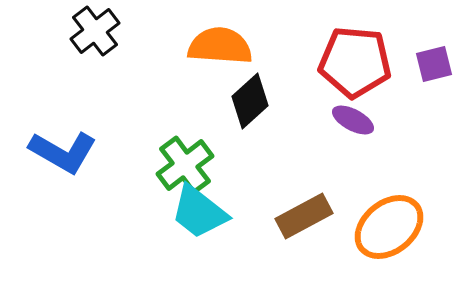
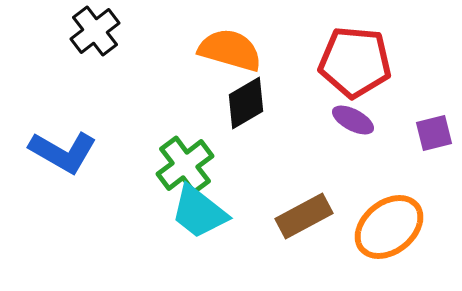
orange semicircle: moved 10 px right, 4 px down; rotated 12 degrees clockwise
purple square: moved 69 px down
black diamond: moved 4 px left, 2 px down; rotated 12 degrees clockwise
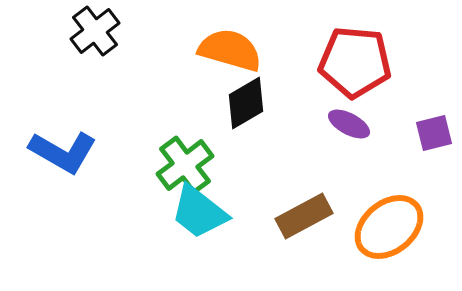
purple ellipse: moved 4 px left, 4 px down
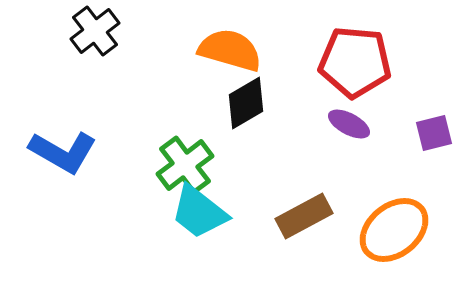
orange ellipse: moved 5 px right, 3 px down
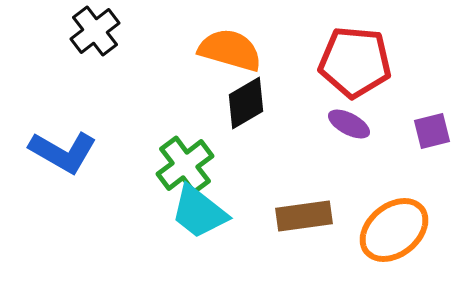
purple square: moved 2 px left, 2 px up
brown rectangle: rotated 20 degrees clockwise
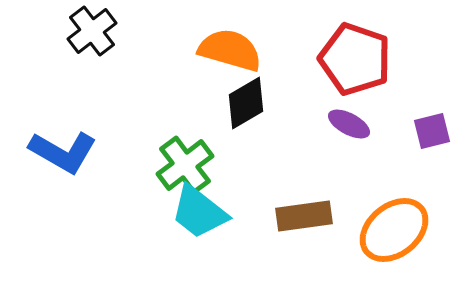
black cross: moved 3 px left
red pentagon: moved 3 px up; rotated 14 degrees clockwise
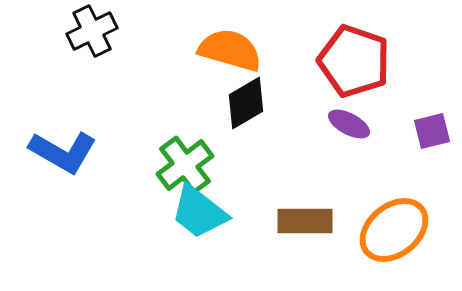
black cross: rotated 12 degrees clockwise
red pentagon: moved 1 px left, 2 px down
brown rectangle: moved 1 px right, 5 px down; rotated 8 degrees clockwise
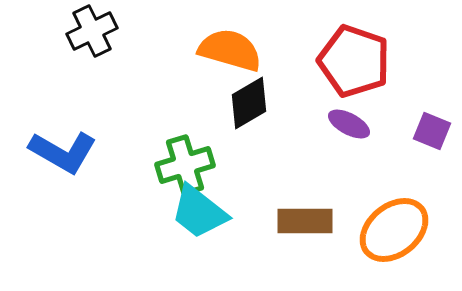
black diamond: moved 3 px right
purple square: rotated 36 degrees clockwise
green cross: rotated 20 degrees clockwise
